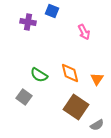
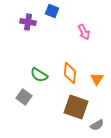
orange diamond: rotated 20 degrees clockwise
brown square: rotated 15 degrees counterclockwise
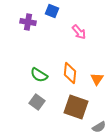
pink arrow: moved 5 px left; rotated 14 degrees counterclockwise
gray square: moved 13 px right, 5 px down
gray semicircle: moved 2 px right, 2 px down
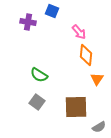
orange diamond: moved 16 px right, 18 px up
brown square: rotated 20 degrees counterclockwise
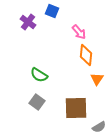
purple cross: rotated 28 degrees clockwise
brown square: moved 1 px down
